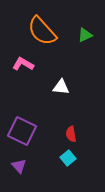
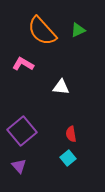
green triangle: moved 7 px left, 5 px up
purple square: rotated 24 degrees clockwise
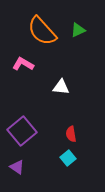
purple triangle: moved 2 px left, 1 px down; rotated 14 degrees counterclockwise
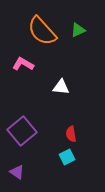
cyan square: moved 1 px left, 1 px up; rotated 14 degrees clockwise
purple triangle: moved 5 px down
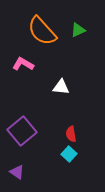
cyan square: moved 2 px right, 3 px up; rotated 21 degrees counterclockwise
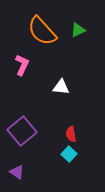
pink L-shape: moved 1 px left, 1 px down; rotated 85 degrees clockwise
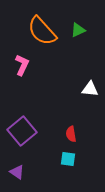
white triangle: moved 29 px right, 2 px down
cyan square: moved 1 px left, 5 px down; rotated 35 degrees counterclockwise
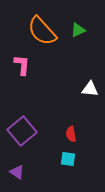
pink L-shape: rotated 20 degrees counterclockwise
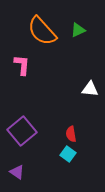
cyan square: moved 5 px up; rotated 28 degrees clockwise
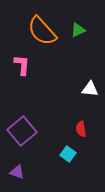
red semicircle: moved 10 px right, 5 px up
purple triangle: rotated 14 degrees counterclockwise
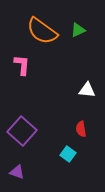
orange semicircle: rotated 12 degrees counterclockwise
white triangle: moved 3 px left, 1 px down
purple square: rotated 8 degrees counterclockwise
